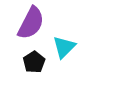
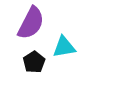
cyan triangle: rotated 35 degrees clockwise
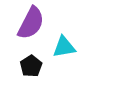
black pentagon: moved 3 px left, 4 px down
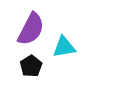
purple semicircle: moved 6 px down
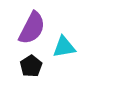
purple semicircle: moved 1 px right, 1 px up
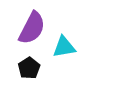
black pentagon: moved 2 px left, 2 px down
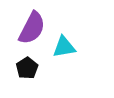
black pentagon: moved 2 px left
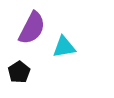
black pentagon: moved 8 px left, 4 px down
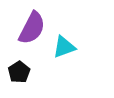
cyan triangle: rotated 10 degrees counterclockwise
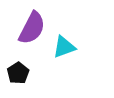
black pentagon: moved 1 px left, 1 px down
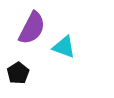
cyan triangle: rotated 40 degrees clockwise
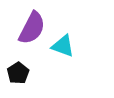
cyan triangle: moved 1 px left, 1 px up
